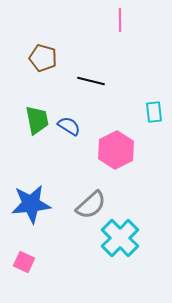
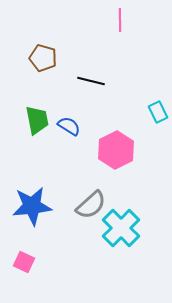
cyan rectangle: moved 4 px right; rotated 20 degrees counterclockwise
blue star: moved 1 px right, 2 px down
cyan cross: moved 1 px right, 10 px up
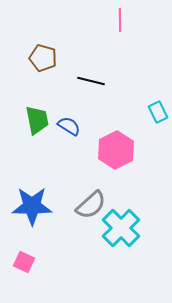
blue star: rotated 6 degrees clockwise
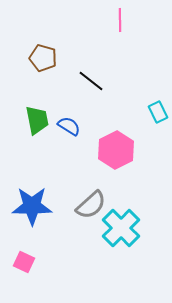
black line: rotated 24 degrees clockwise
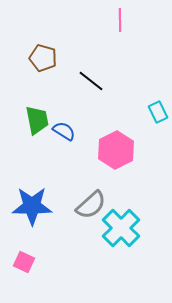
blue semicircle: moved 5 px left, 5 px down
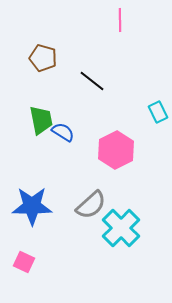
black line: moved 1 px right
green trapezoid: moved 4 px right
blue semicircle: moved 1 px left, 1 px down
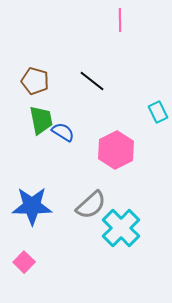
brown pentagon: moved 8 px left, 23 px down
pink square: rotated 20 degrees clockwise
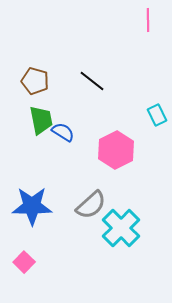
pink line: moved 28 px right
cyan rectangle: moved 1 px left, 3 px down
